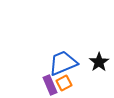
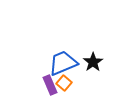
black star: moved 6 px left
orange square: rotated 21 degrees counterclockwise
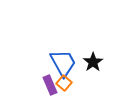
blue trapezoid: rotated 84 degrees clockwise
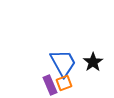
orange square: rotated 28 degrees clockwise
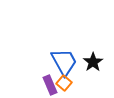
blue trapezoid: moved 1 px right, 1 px up
orange square: rotated 28 degrees counterclockwise
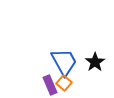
black star: moved 2 px right
